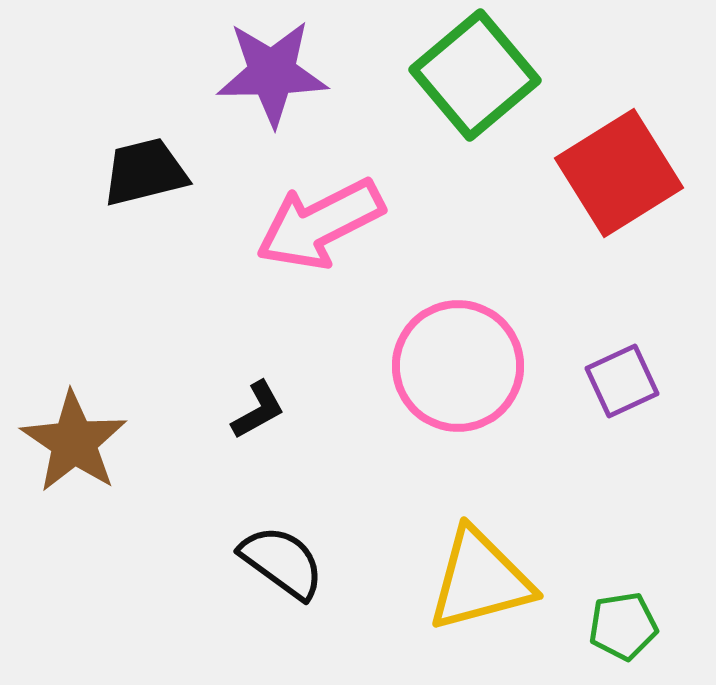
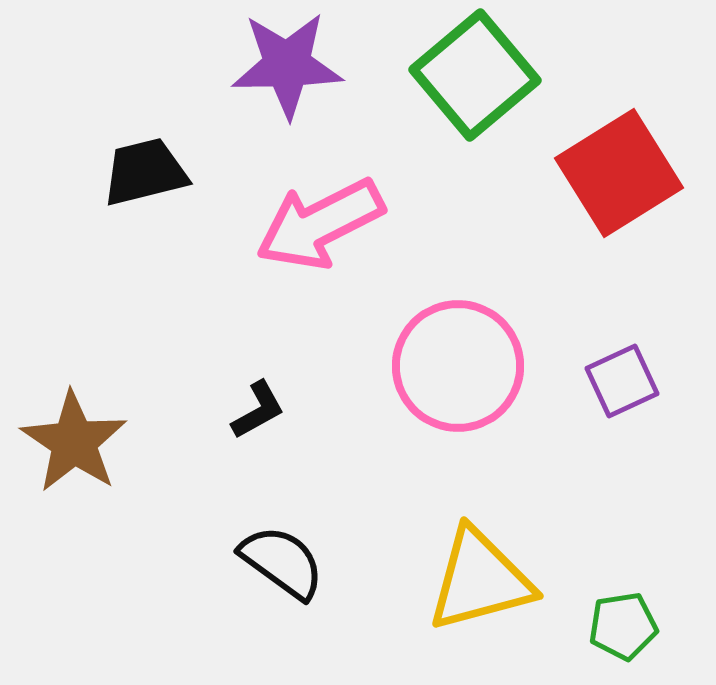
purple star: moved 15 px right, 8 px up
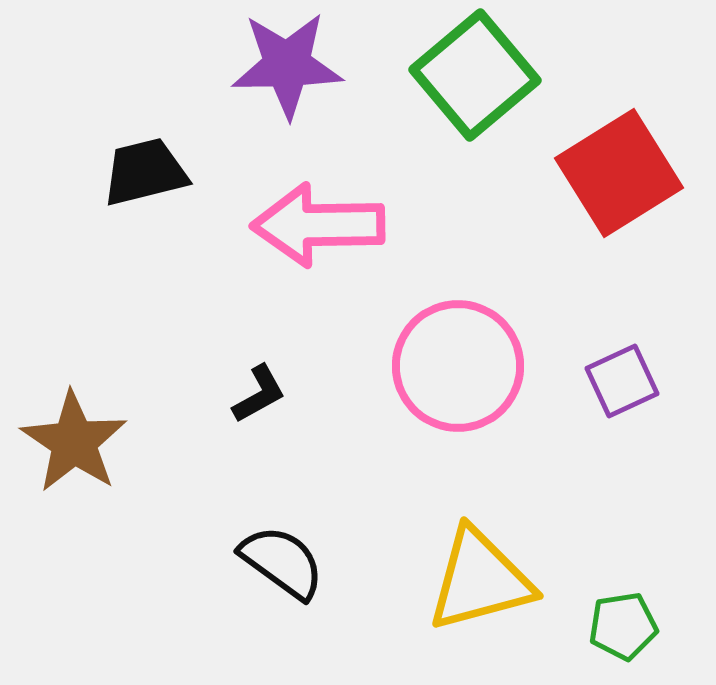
pink arrow: moved 2 px left, 1 px down; rotated 26 degrees clockwise
black L-shape: moved 1 px right, 16 px up
